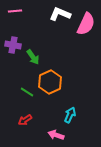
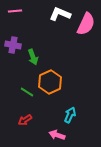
green arrow: rotated 14 degrees clockwise
pink arrow: moved 1 px right
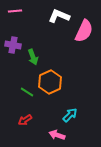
white L-shape: moved 1 px left, 2 px down
pink semicircle: moved 2 px left, 7 px down
cyan arrow: rotated 21 degrees clockwise
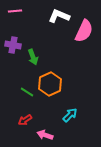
orange hexagon: moved 2 px down
pink arrow: moved 12 px left
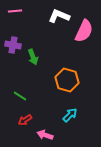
orange hexagon: moved 17 px right, 4 px up; rotated 20 degrees counterclockwise
green line: moved 7 px left, 4 px down
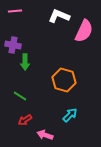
green arrow: moved 8 px left, 5 px down; rotated 21 degrees clockwise
orange hexagon: moved 3 px left
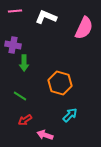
white L-shape: moved 13 px left, 1 px down
pink semicircle: moved 3 px up
green arrow: moved 1 px left, 1 px down
orange hexagon: moved 4 px left, 3 px down
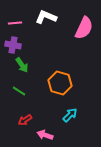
pink line: moved 12 px down
green arrow: moved 2 px left, 2 px down; rotated 35 degrees counterclockwise
green line: moved 1 px left, 5 px up
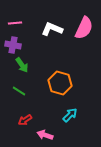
white L-shape: moved 6 px right, 12 px down
